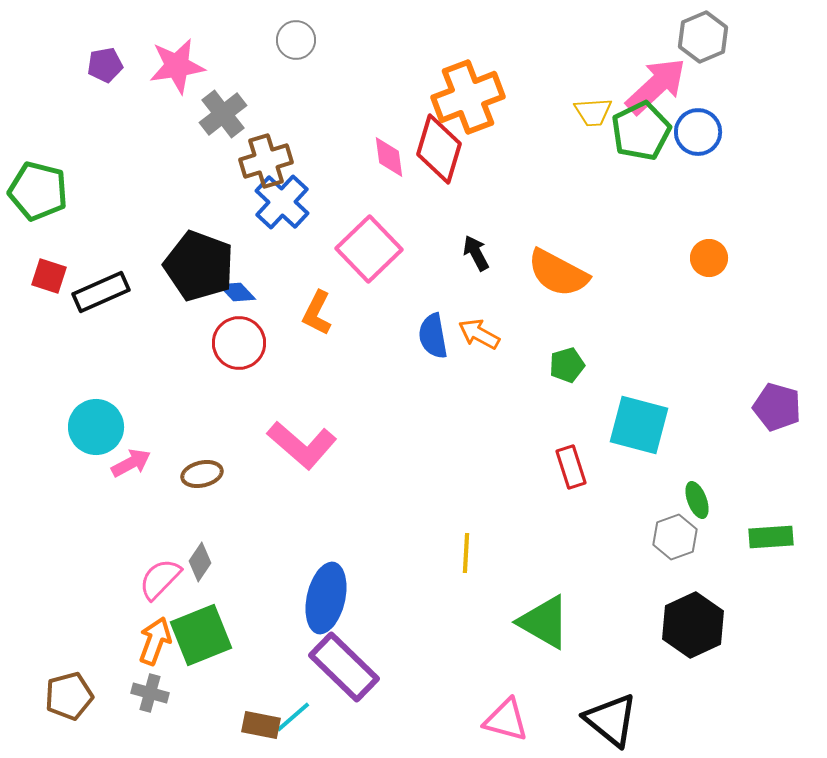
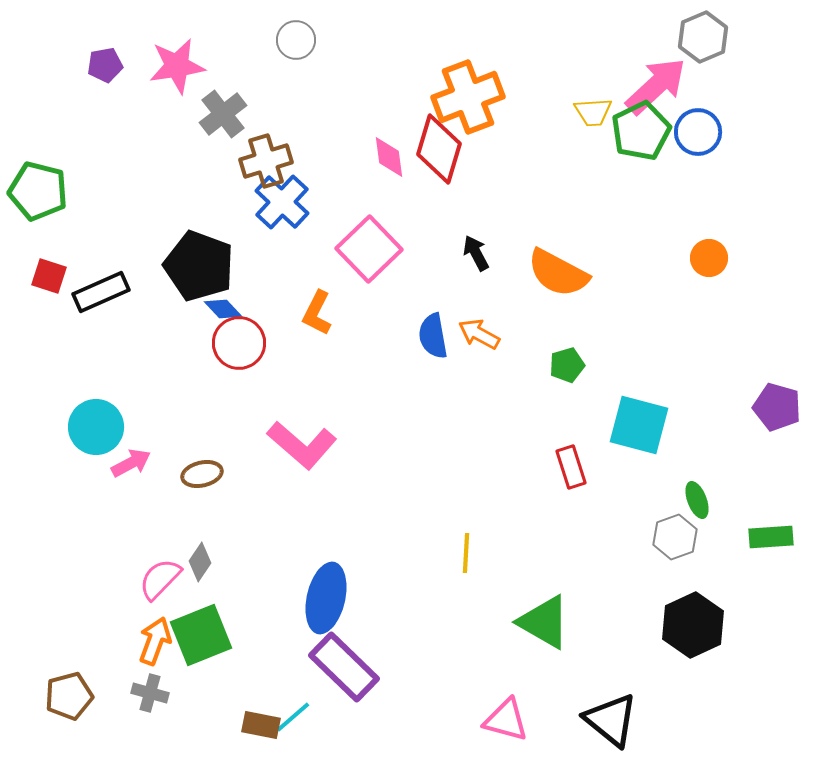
blue diamond at (237, 292): moved 14 px left, 17 px down
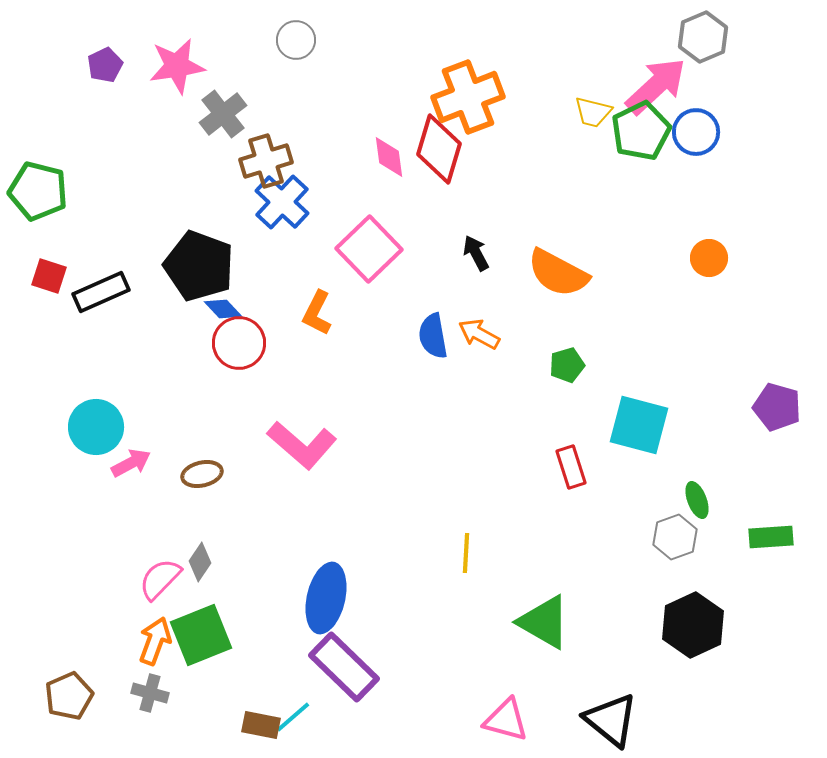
purple pentagon at (105, 65): rotated 16 degrees counterclockwise
yellow trapezoid at (593, 112): rotated 18 degrees clockwise
blue circle at (698, 132): moved 2 px left
brown pentagon at (69, 696): rotated 9 degrees counterclockwise
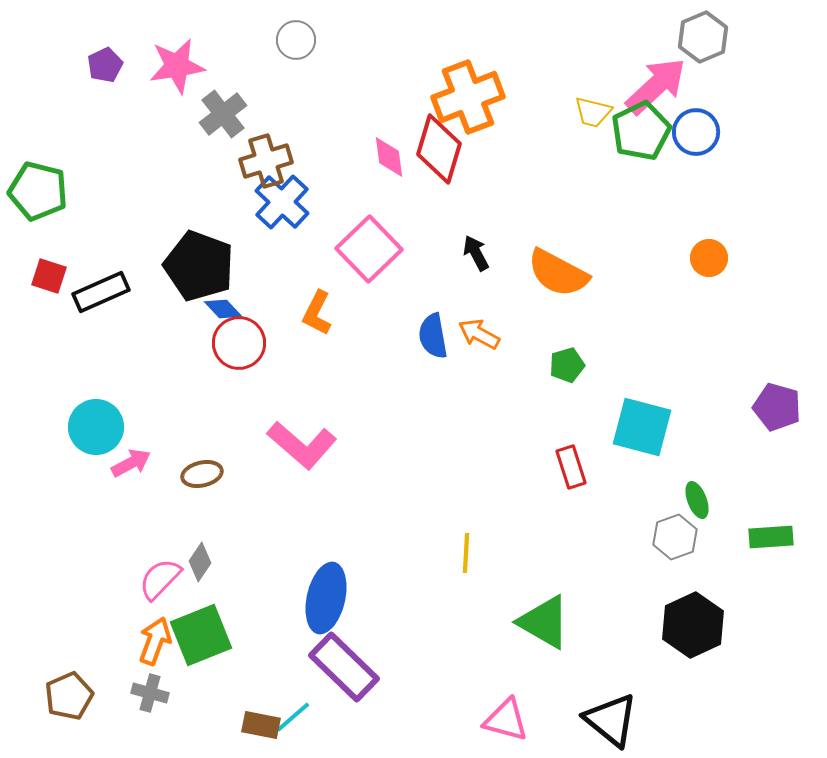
cyan square at (639, 425): moved 3 px right, 2 px down
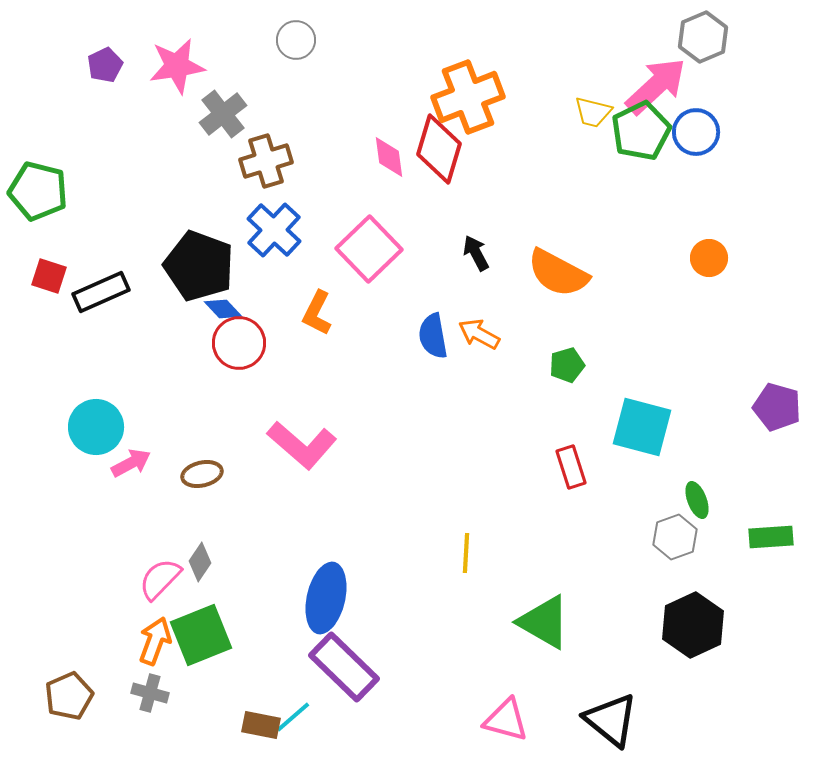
blue cross at (282, 202): moved 8 px left, 28 px down
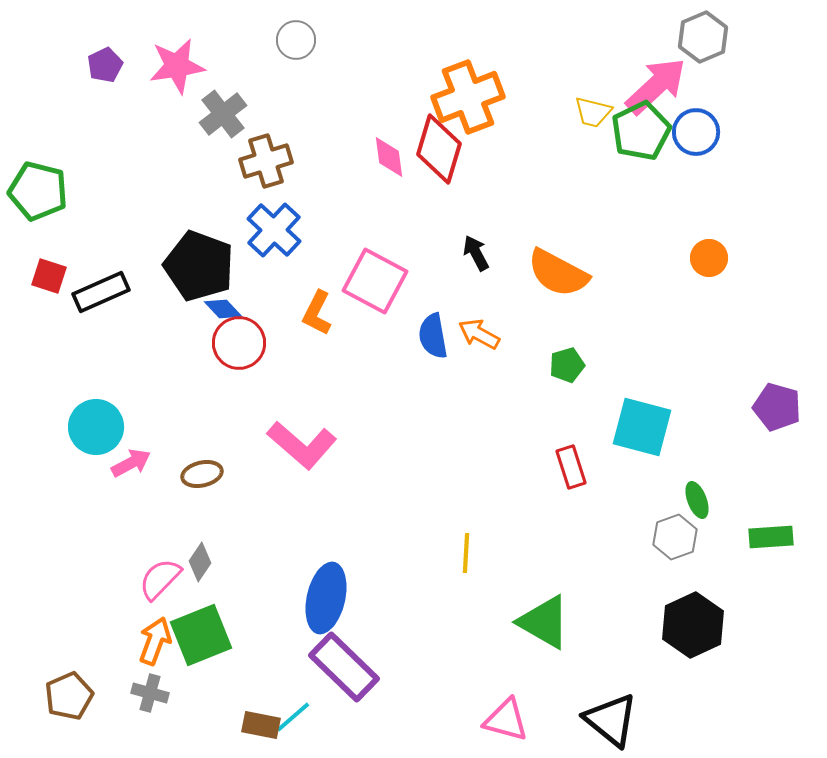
pink square at (369, 249): moved 6 px right, 32 px down; rotated 18 degrees counterclockwise
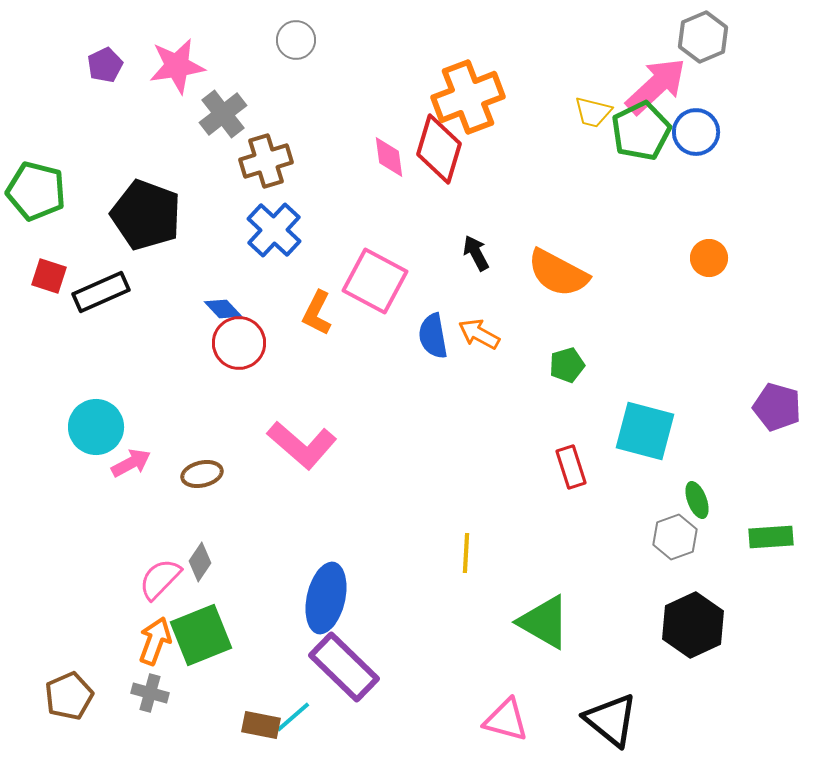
green pentagon at (38, 191): moved 2 px left
black pentagon at (199, 266): moved 53 px left, 51 px up
cyan square at (642, 427): moved 3 px right, 4 px down
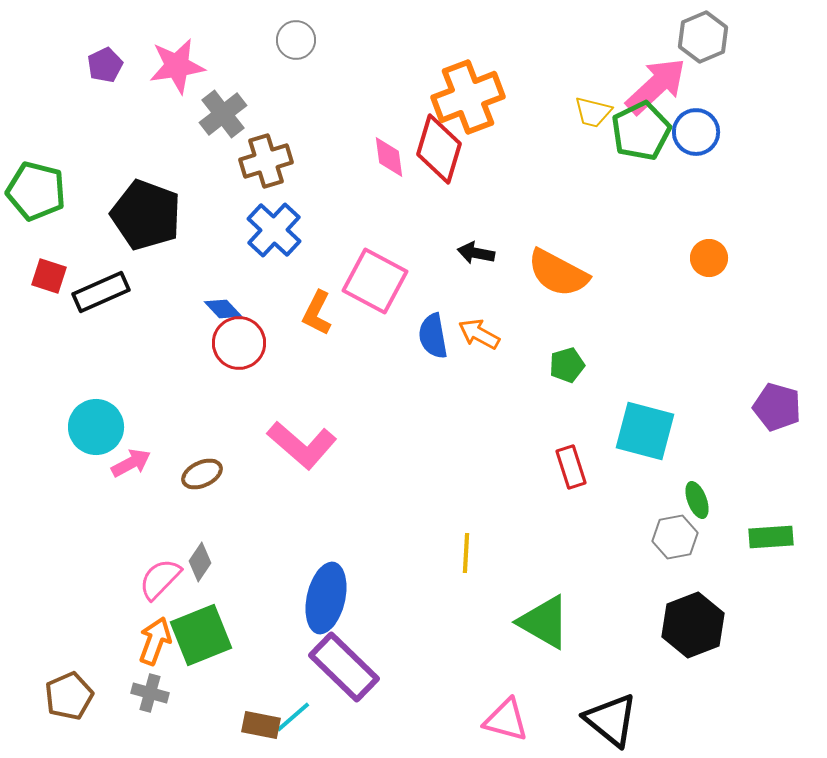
black arrow at (476, 253): rotated 51 degrees counterclockwise
brown ellipse at (202, 474): rotated 12 degrees counterclockwise
gray hexagon at (675, 537): rotated 9 degrees clockwise
black hexagon at (693, 625): rotated 4 degrees clockwise
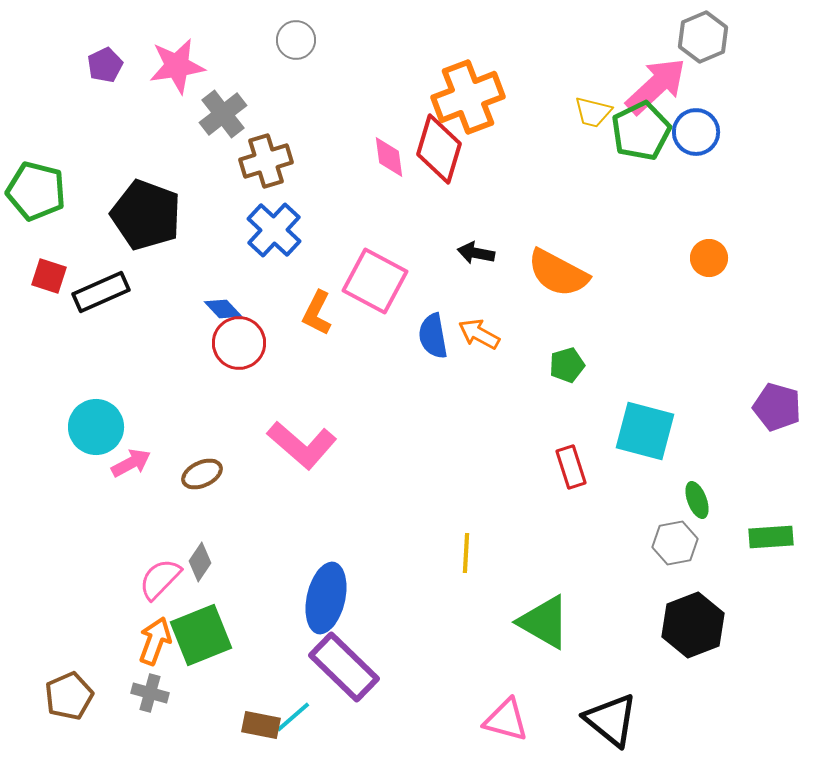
gray hexagon at (675, 537): moved 6 px down
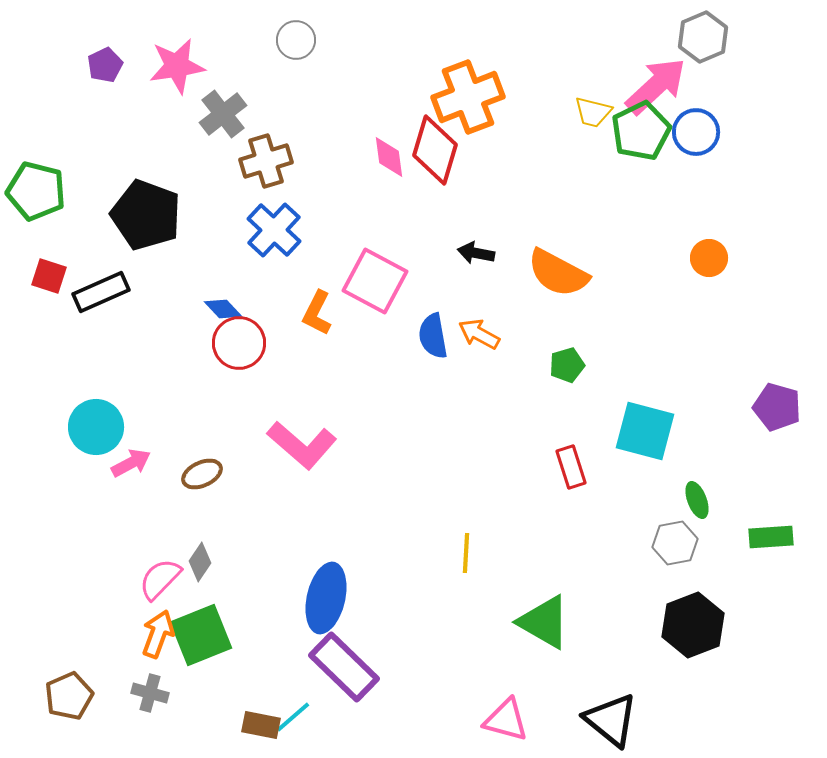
red diamond at (439, 149): moved 4 px left, 1 px down
orange arrow at (155, 641): moved 3 px right, 7 px up
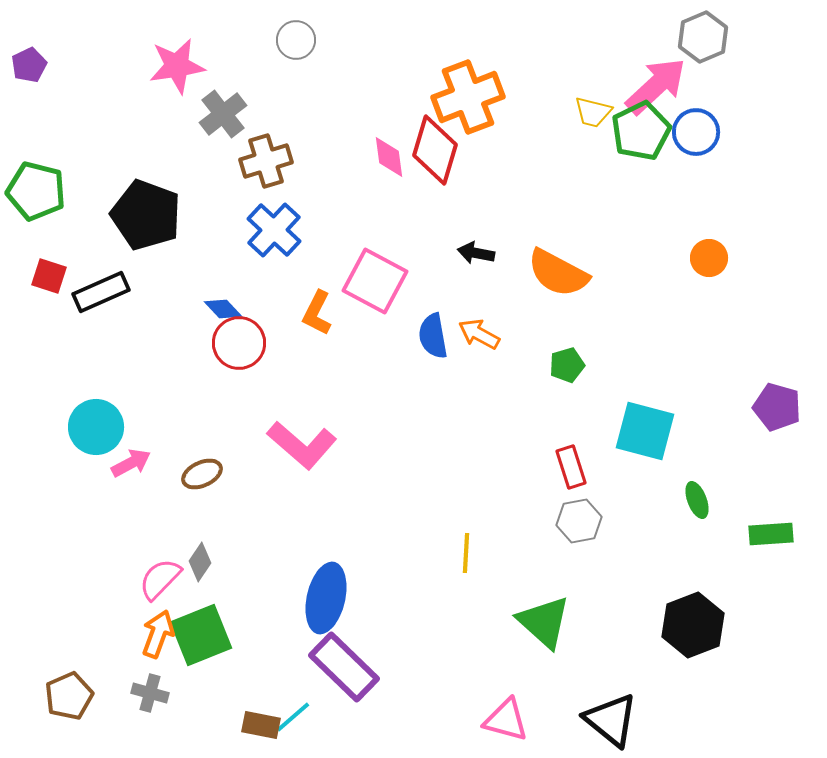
purple pentagon at (105, 65): moved 76 px left
green rectangle at (771, 537): moved 3 px up
gray hexagon at (675, 543): moved 96 px left, 22 px up
green triangle at (544, 622): rotated 12 degrees clockwise
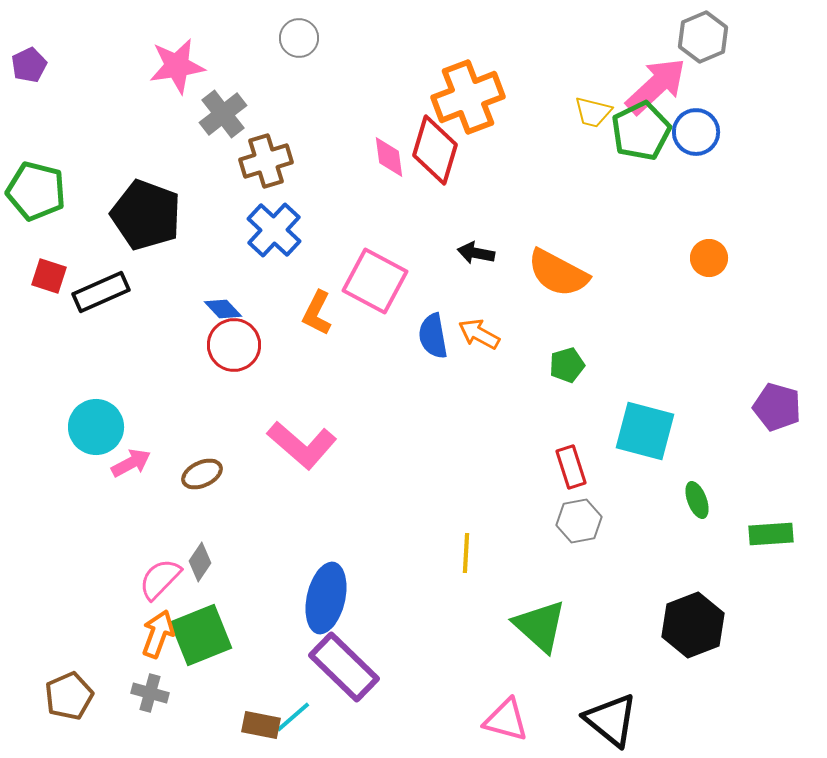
gray circle at (296, 40): moved 3 px right, 2 px up
red circle at (239, 343): moved 5 px left, 2 px down
green triangle at (544, 622): moved 4 px left, 4 px down
